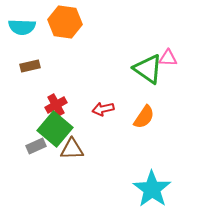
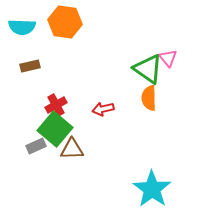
pink triangle: rotated 48 degrees clockwise
orange semicircle: moved 5 px right, 19 px up; rotated 145 degrees clockwise
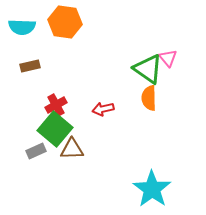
gray rectangle: moved 5 px down
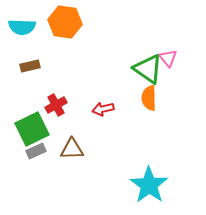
green square: moved 23 px left; rotated 24 degrees clockwise
cyan star: moved 3 px left, 4 px up
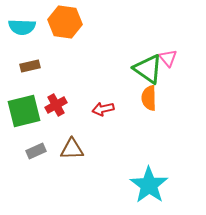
green square: moved 8 px left, 18 px up; rotated 12 degrees clockwise
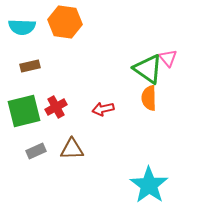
red cross: moved 2 px down
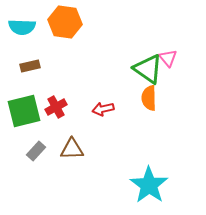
gray rectangle: rotated 24 degrees counterclockwise
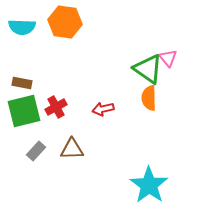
brown rectangle: moved 8 px left, 17 px down; rotated 24 degrees clockwise
